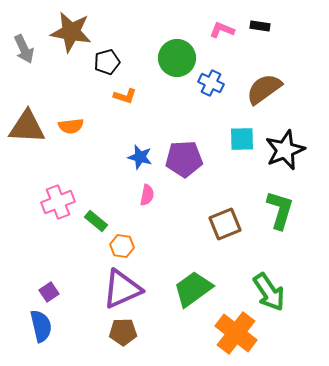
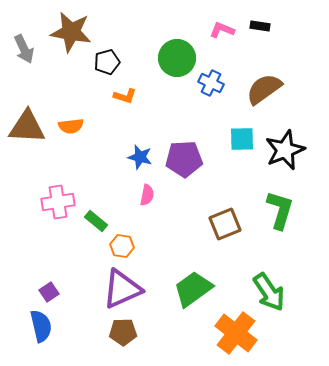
pink cross: rotated 12 degrees clockwise
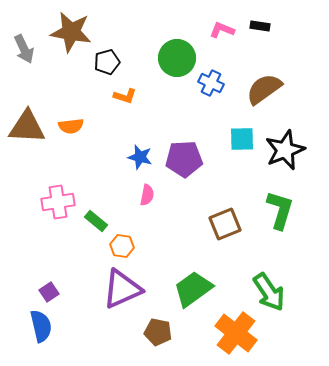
brown pentagon: moved 35 px right; rotated 12 degrees clockwise
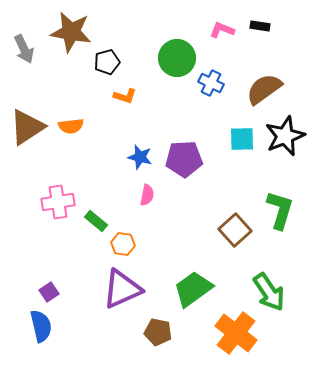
brown triangle: rotated 36 degrees counterclockwise
black star: moved 14 px up
brown square: moved 10 px right, 6 px down; rotated 20 degrees counterclockwise
orange hexagon: moved 1 px right, 2 px up
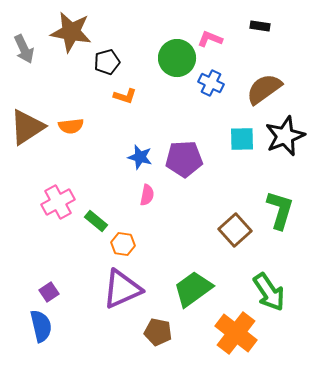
pink L-shape: moved 12 px left, 9 px down
pink cross: rotated 20 degrees counterclockwise
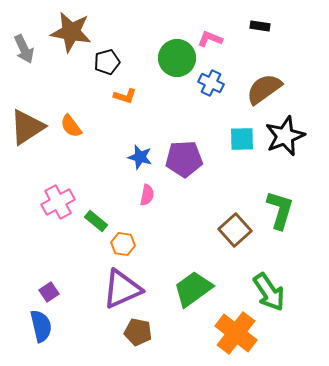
orange semicircle: rotated 60 degrees clockwise
brown pentagon: moved 20 px left
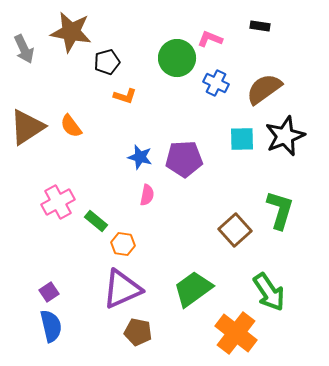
blue cross: moved 5 px right
blue semicircle: moved 10 px right
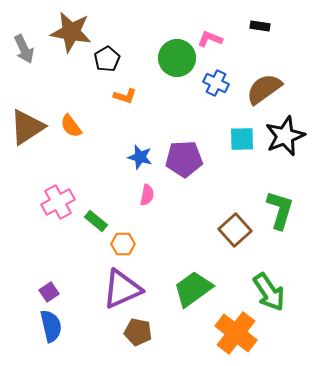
black pentagon: moved 3 px up; rotated 15 degrees counterclockwise
orange hexagon: rotated 10 degrees counterclockwise
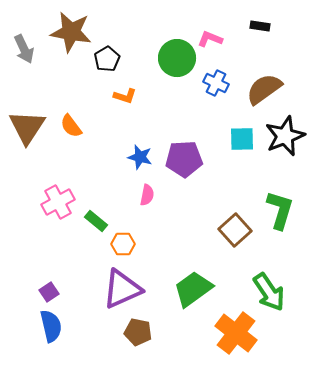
brown triangle: rotated 24 degrees counterclockwise
